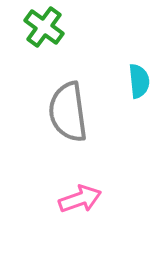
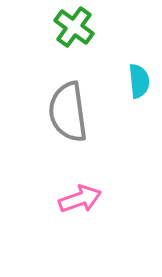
green cross: moved 30 px right
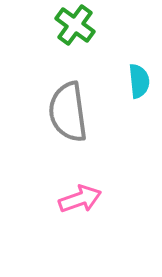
green cross: moved 1 px right, 2 px up
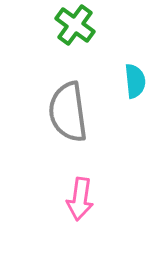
cyan semicircle: moved 4 px left
pink arrow: rotated 117 degrees clockwise
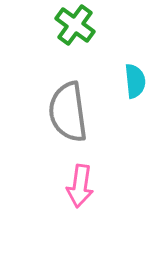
pink arrow: moved 13 px up
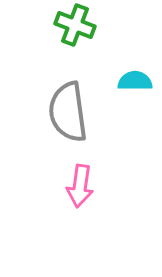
green cross: rotated 15 degrees counterclockwise
cyan semicircle: rotated 84 degrees counterclockwise
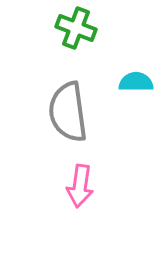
green cross: moved 1 px right, 3 px down
cyan semicircle: moved 1 px right, 1 px down
